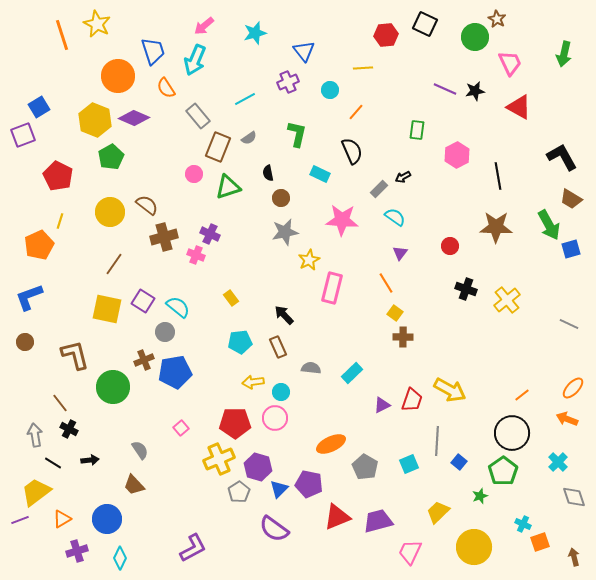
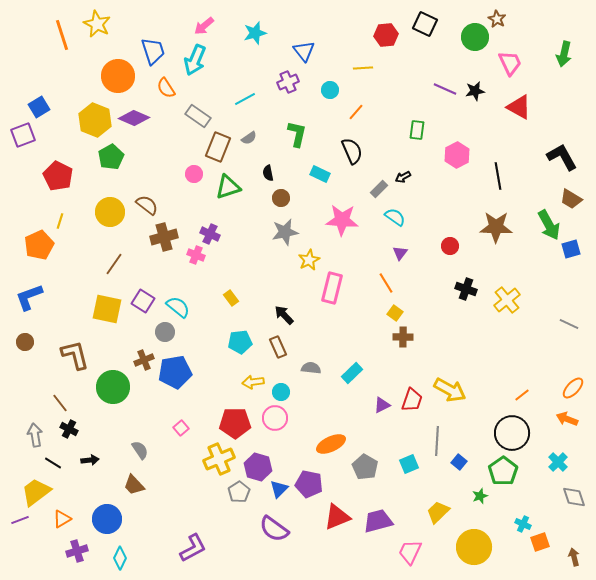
gray rectangle at (198, 116): rotated 15 degrees counterclockwise
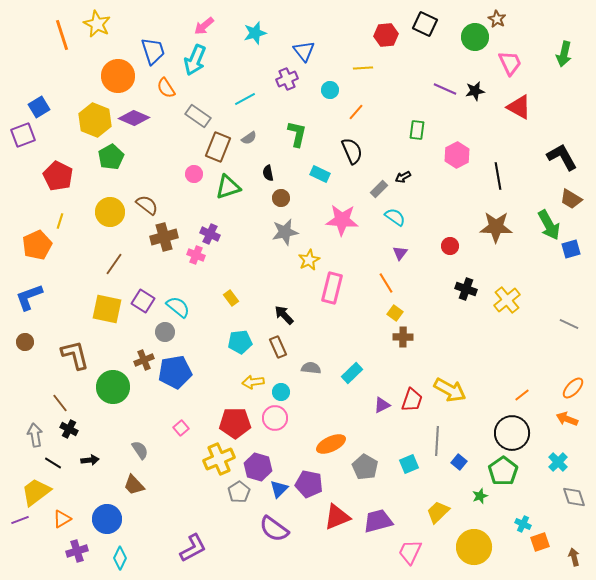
purple cross at (288, 82): moved 1 px left, 3 px up
orange pentagon at (39, 245): moved 2 px left
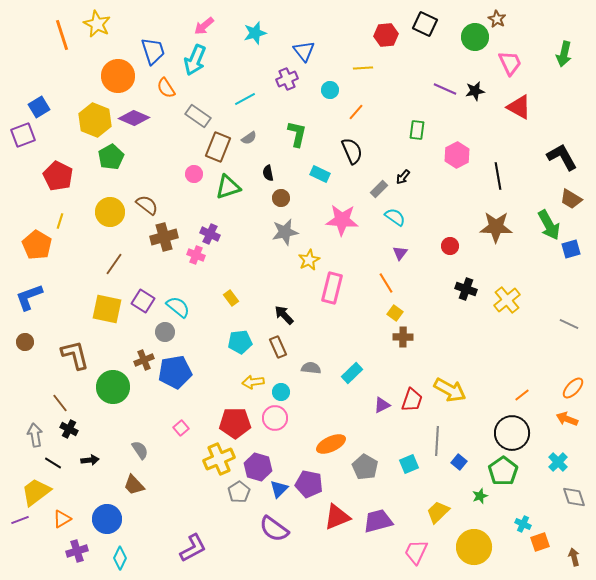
black arrow at (403, 177): rotated 21 degrees counterclockwise
orange pentagon at (37, 245): rotated 16 degrees counterclockwise
pink trapezoid at (410, 552): moved 6 px right
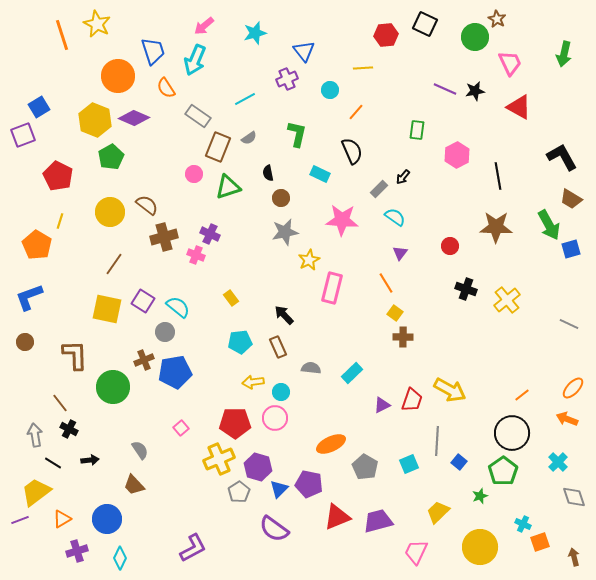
brown L-shape at (75, 355): rotated 12 degrees clockwise
yellow circle at (474, 547): moved 6 px right
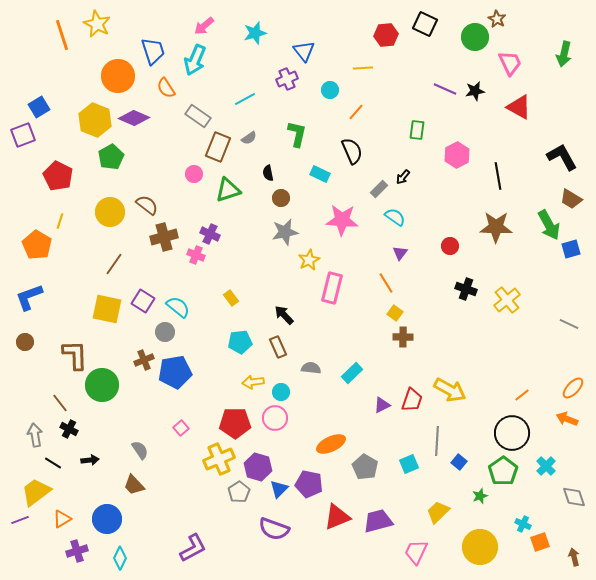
green triangle at (228, 187): moved 3 px down
green circle at (113, 387): moved 11 px left, 2 px up
cyan cross at (558, 462): moved 12 px left, 4 px down
purple semicircle at (274, 529): rotated 16 degrees counterclockwise
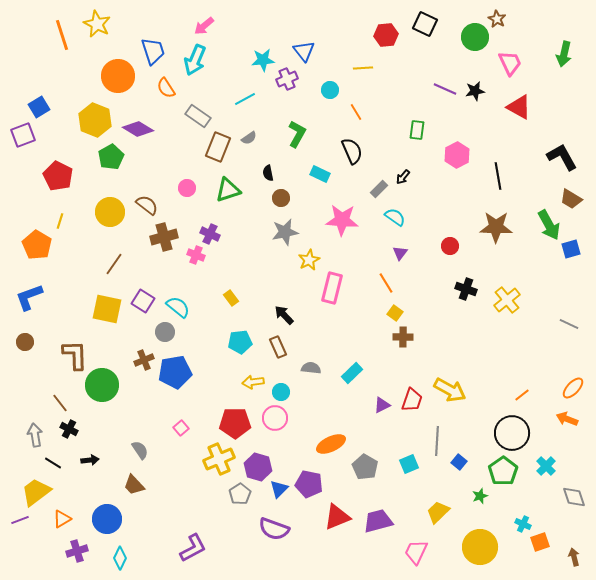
cyan star at (255, 33): moved 8 px right, 27 px down; rotated 10 degrees clockwise
orange line at (356, 112): rotated 72 degrees counterclockwise
purple diamond at (134, 118): moved 4 px right, 11 px down; rotated 8 degrees clockwise
green L-shape at (297, 134): rotated 16 degrees clockwise
pink circle at (194, 174): moved 7 px left, 14 px down
gray pentagon at (239, 492): moved 1 px right, 2 px down
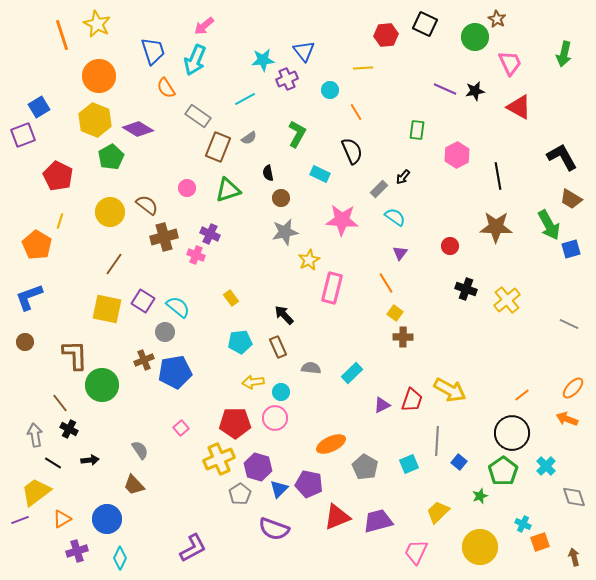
orange circle at (118, 76): moved 19 px left
